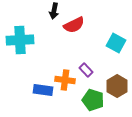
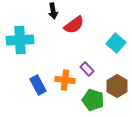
black arrow: moved 1 px left; rotated 21 degrees counterclockwise
red semicircle: rotated 10 degrees counterclockwise
cyan square: rotated 12 degrees clockwise
purple rectangle: moved 1 px right, 1 px up
blue rectangle: moved 5 px left, 5 px up; rotated 54 degrees clockwise
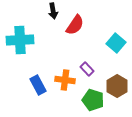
red semicircle: moved 1 px right; rotated 20 degrees counterclockwise
